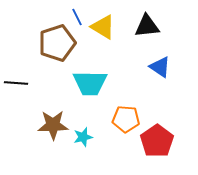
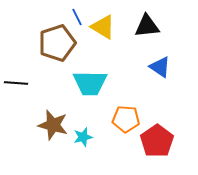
brown star: rotated 16 degrees clockwise
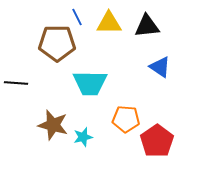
yellow triangle: moved 6 px right, 4 px up; rotated 32 degrees counterclockwise
brown pentagon: rotated 18 degrees clockwise
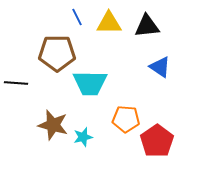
brown pentagon: moved 10 px down
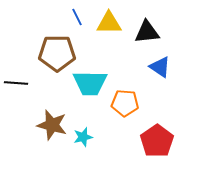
black triangle: moved 6 px down
orange pentagon: moved 1 px left, 16 px up
brown star: moved 1 px left
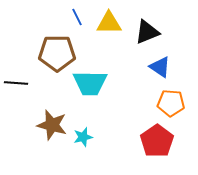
black triangle: rotated 16 degrees counterclockwise
orange pentagon: moved 46 px right
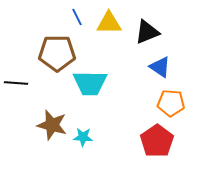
cyan star: rotated 18 degrees clockwise
